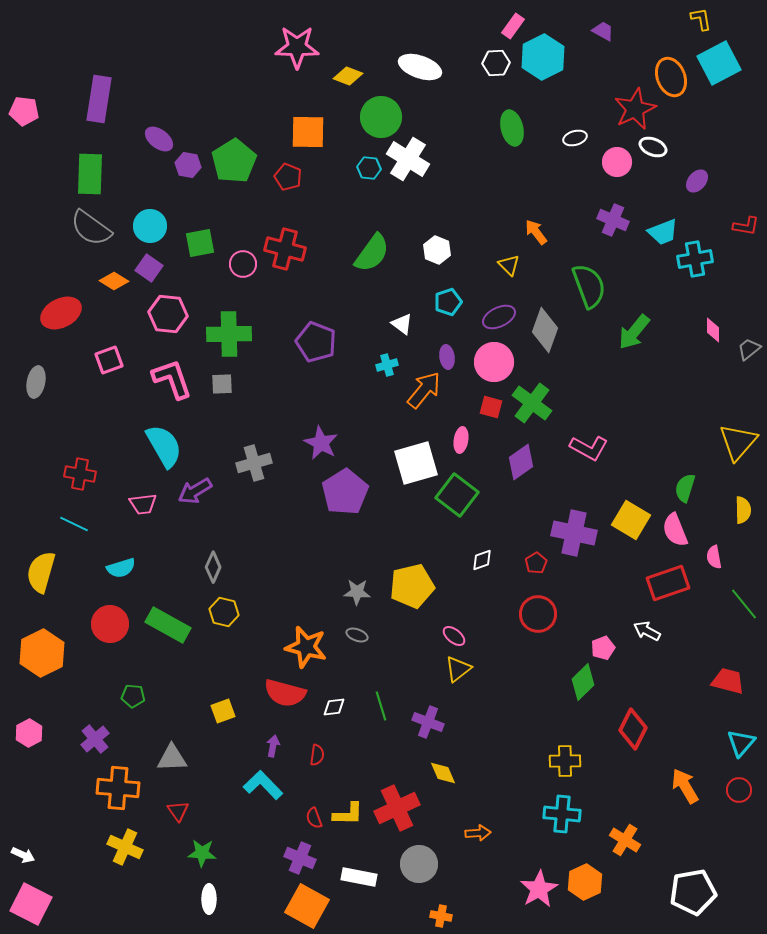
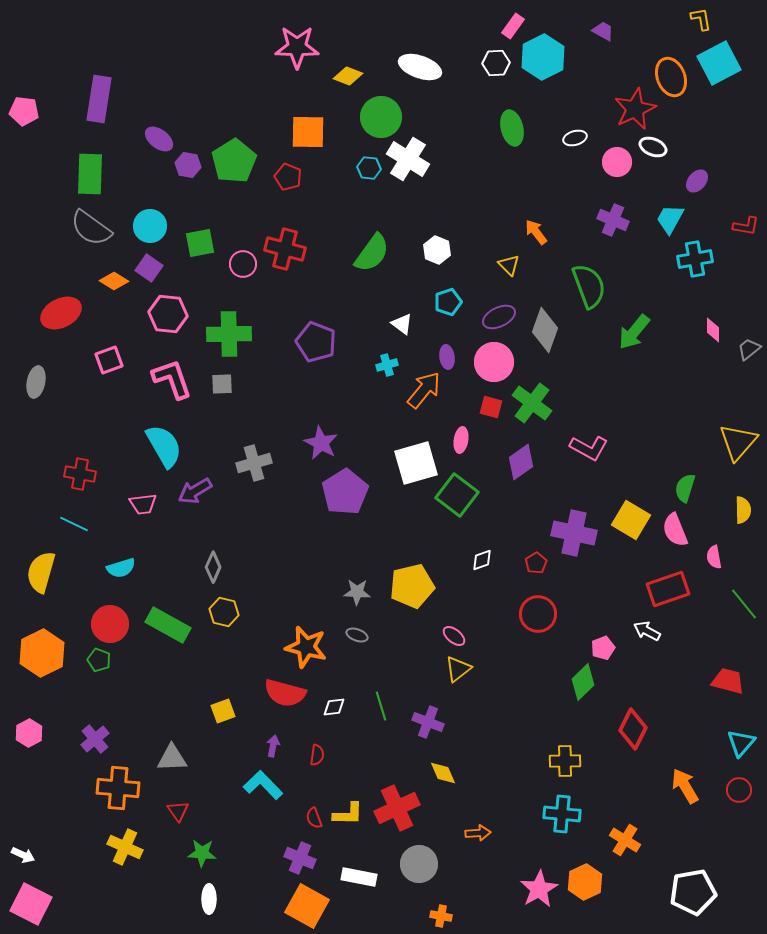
cyan trapezoid at (663, 232): moved 7 px right, 13 px up; rotated 140 degrees clockwise
red rectangle at (668, 583): moved 6 px down
green pentagon at (133, 696): moved 34 px left, 36 px up; rotated 15 degrees clockwise
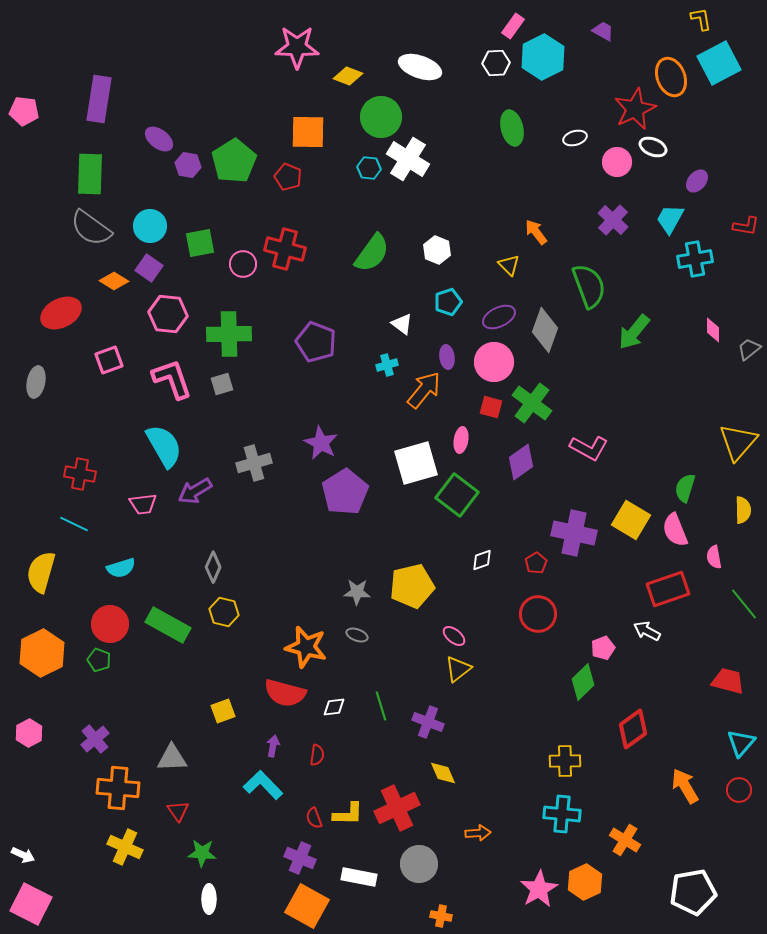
purple cross at (613, 220): rotated 20 degrees clockwise
gray square at (222, 384): rotated 15 degrees counterclockwise
red diamond at (633, 729): rotated 27 degrees clockwise
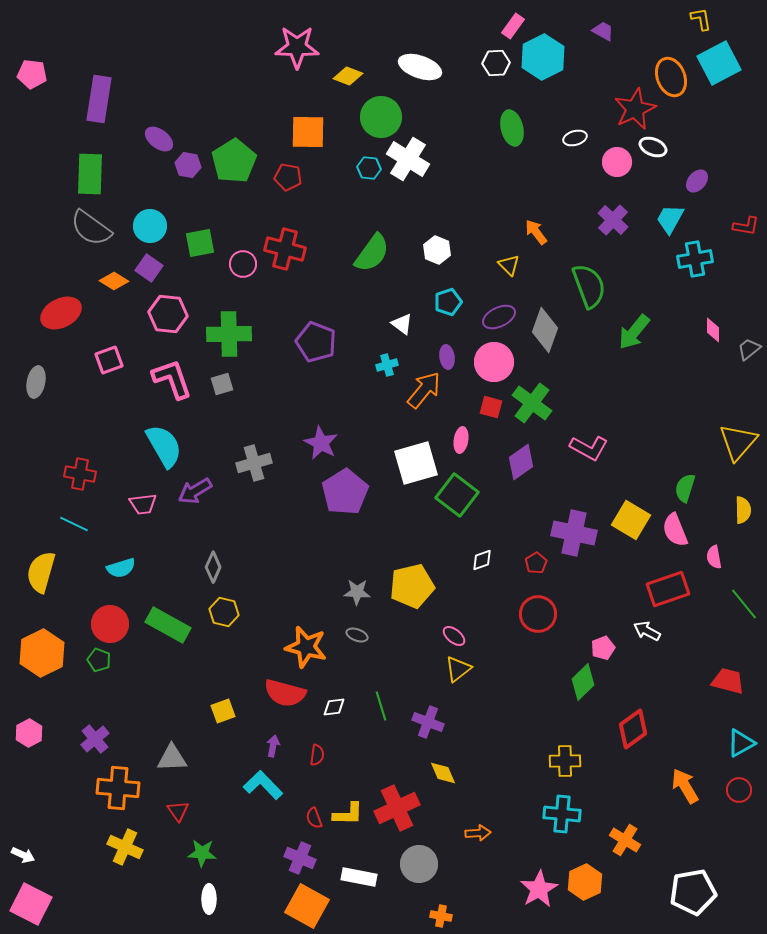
pink pentagon at (24, 111): moved 8 px right, 37 px up
red pentagon at (288, 177): rotated 12 degrees counterclockwise
cyan triangle at (741, 743): rotated 20 degrees clockwise
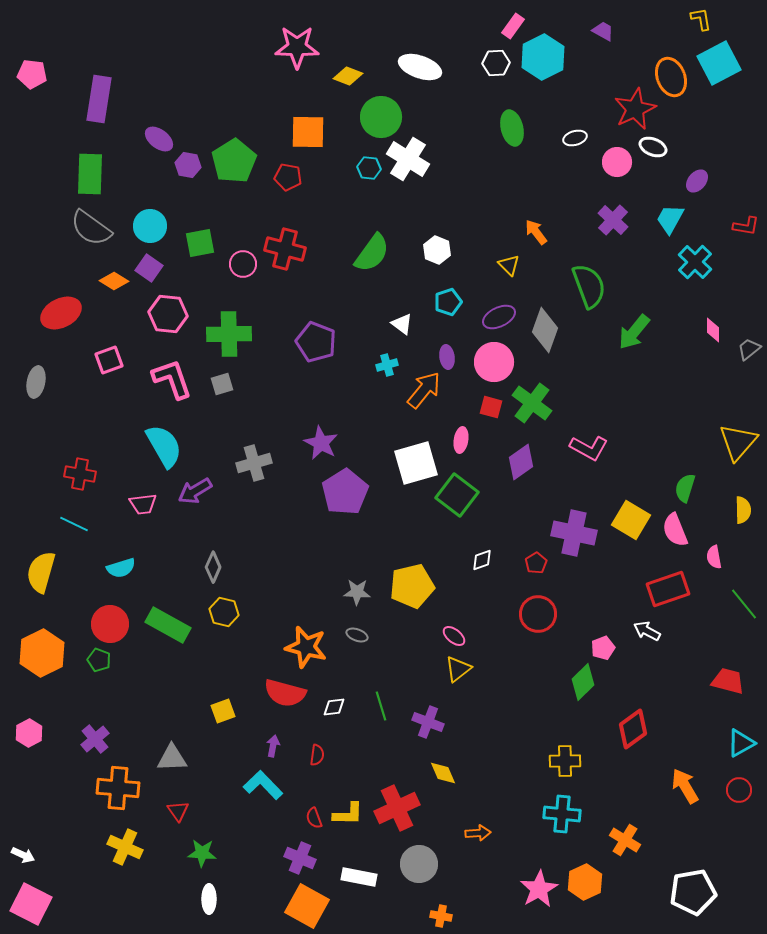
cyan cross at (695, 259): moved 3 px down; rotated 36 degrees counterclockwise
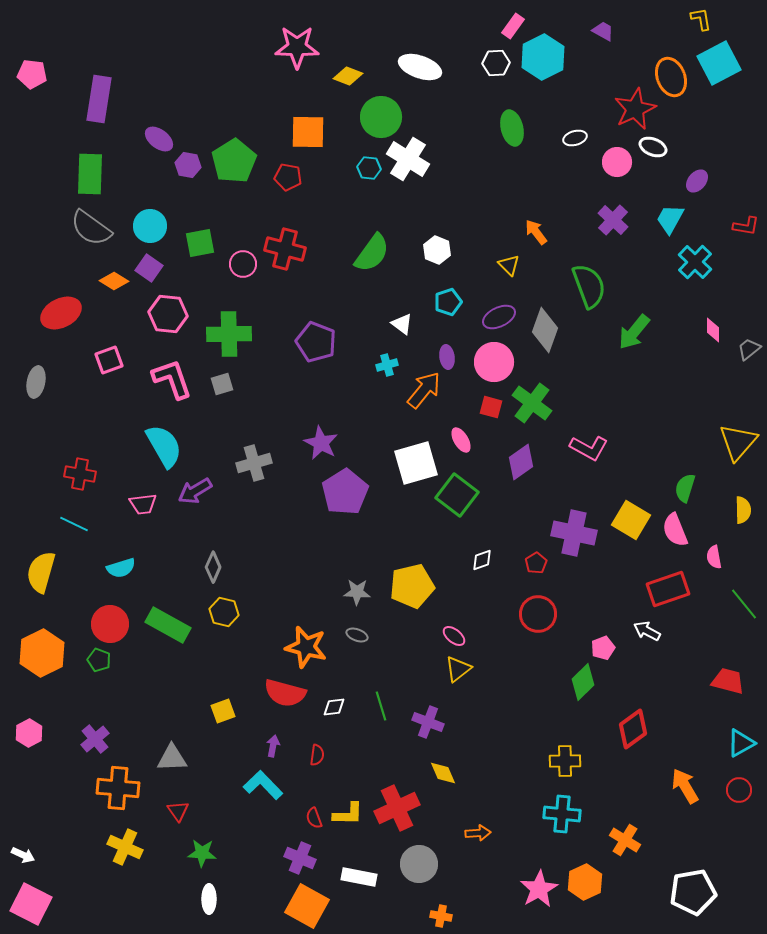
pink ellipse at (461, 440): rotated 40 degrees counterclockwise
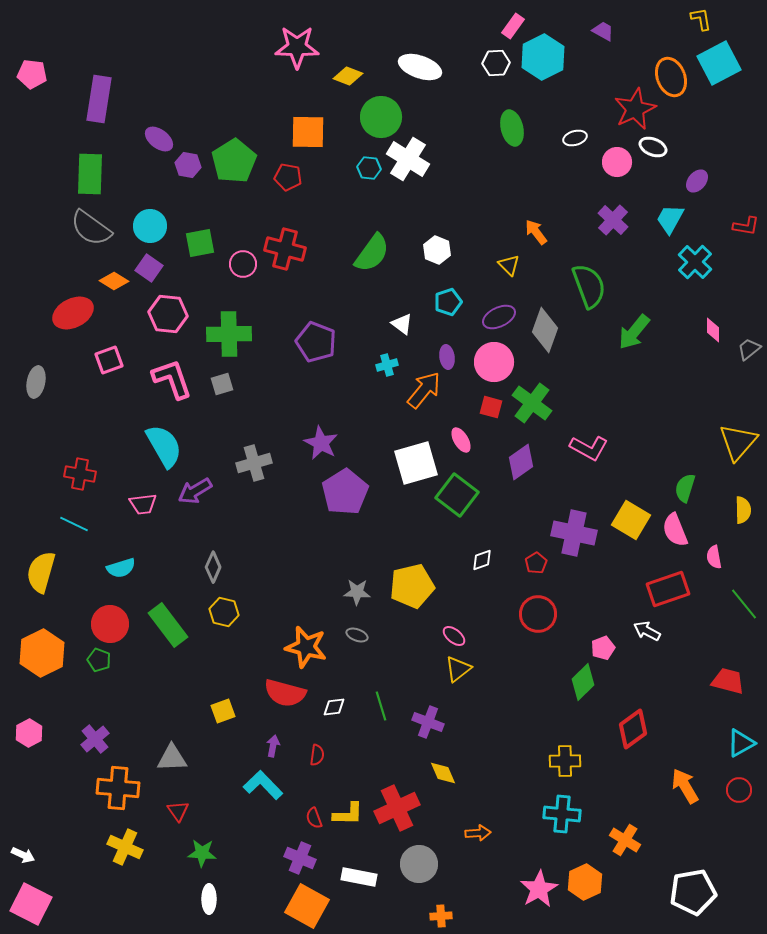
red ellipse at (61, 313): moved 12 px right
green rectangle at (168, 625): rotated 24 degrees clockwise
orange cross at (441, 916): rotated 15 degrees counterclockwise
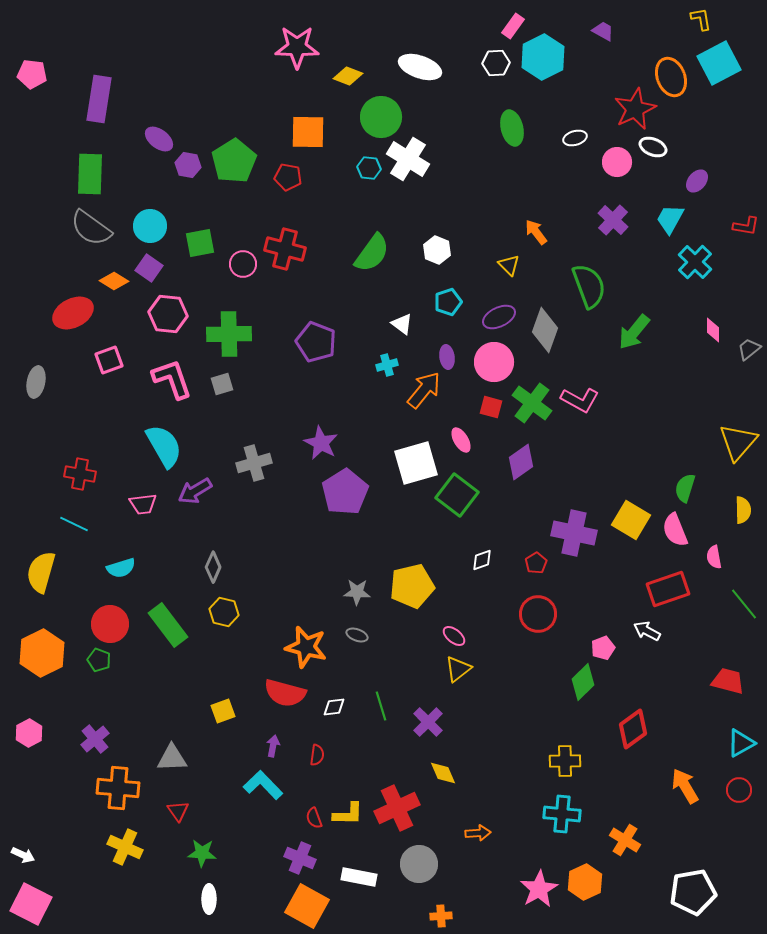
pink L-shape at (589, 448): moved 9 px left, 48 px up
purple cross at (428, 722): rotated 24 degrees clockwise
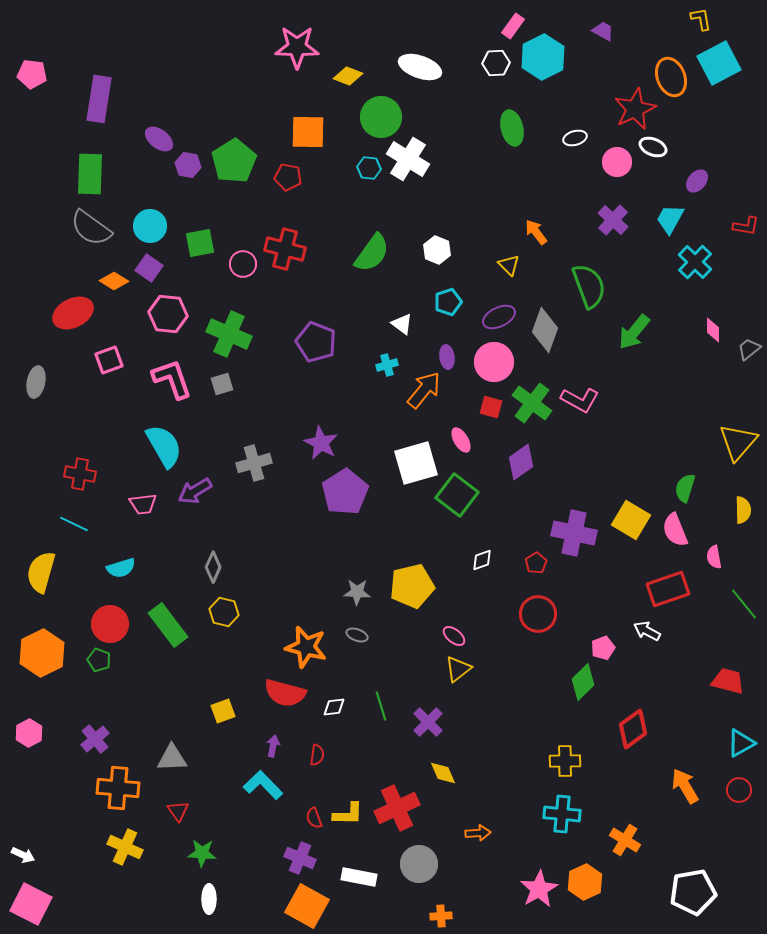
green cross at (229, 334): rotated 24 degrees clockwise
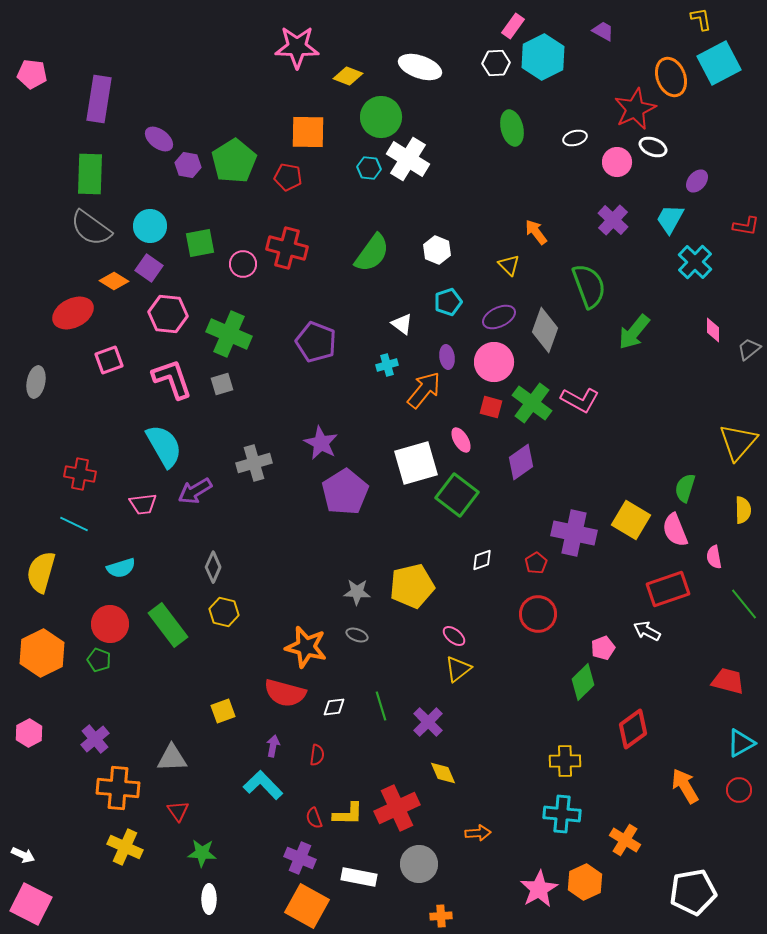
red cross at (285, 249): moved 2 px right, 1 px up
